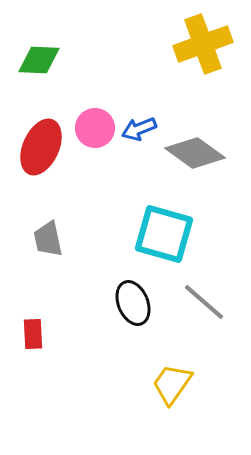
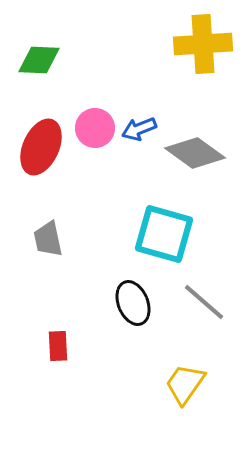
yellow cross: rotated 16 degrees clockwise
red rectangle: moved 25 px right, 12 px down
yellow trapezoid: moved 13 px right
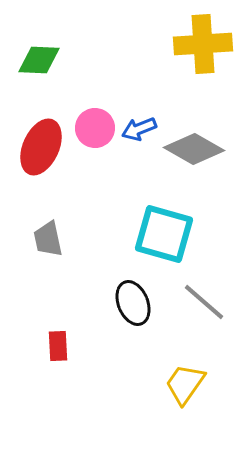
gray diamond: moved 1 px left, 4 px up; rotated 6 degrees counterclockwise
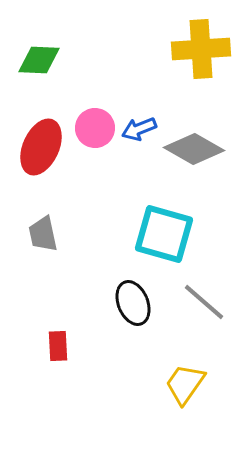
yellow cross: moved 2 px left, 5 px down
gray trapezoid: moved 5 px left, 5 px up
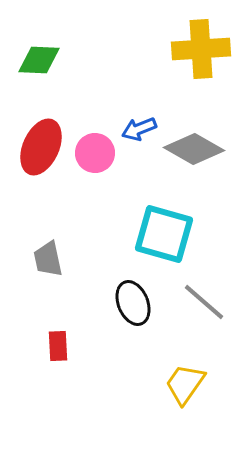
pink circle: moved 25 px down
gray trapezoid: moved 5 px right, 25 px down
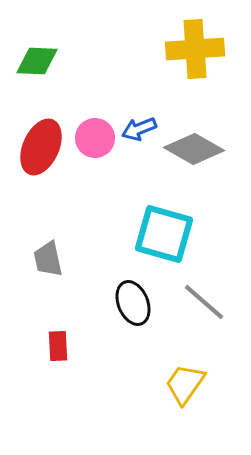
yellow cross: moved 6 px left
green diamond: moved 2 px left, 1 px down
pink circle: moved 15 px up
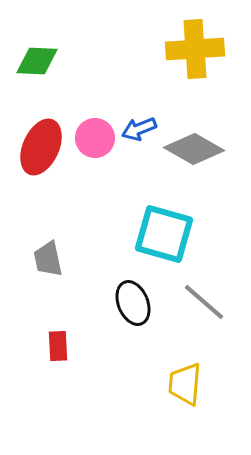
yellow trapezoid: rotated 30 degrees counterclockwise
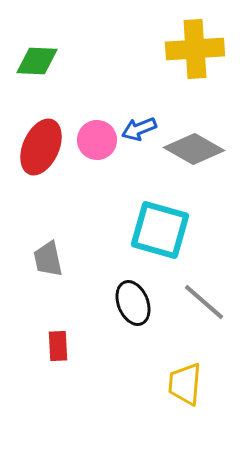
pink circle: moved 2 px right, 2 px down
cyan square: moved 4 px left, 4 px up
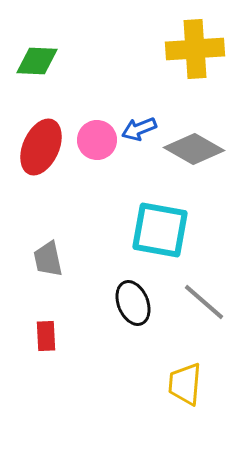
cyan square: rotated 6 degrees counterclockwise
red rectangle: moved 12 px left, 10 px up
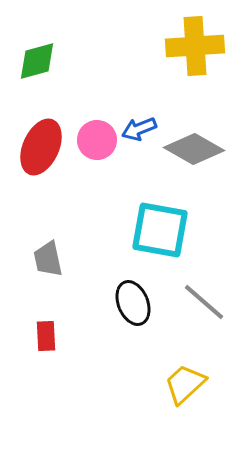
yellow cross: moved 3 px up
green diamond: rotated 18 degrees counterclockwise
yellow trapezoid: rotated 42 degrees clockwise
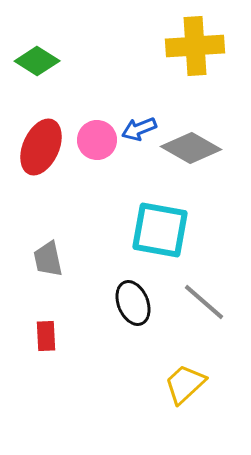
green diamond: rotated 48 degrees clockwise
gray diamond: moved 3 px left, 1 px up
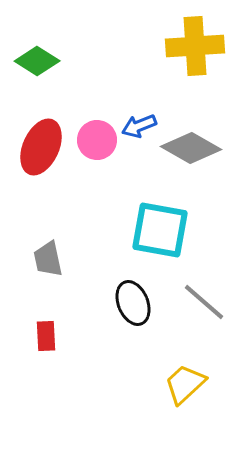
blue arrow: moved 3 px up
